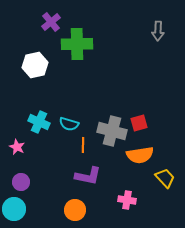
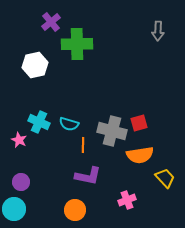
pink star: moved 2 px right, 7 px up
pink cross: rotated 30 degrees counterclockwise
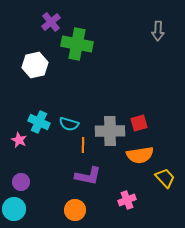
green cross: rotated 12 degrees clockwise
gray cross: moved 2 px left; rotated 16 degrees counterclockwise
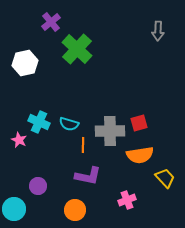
green cross: moved 5 px down; rotated 32 degrees clockwise
white hexagon: moved 10 px left, 2 px up
purple circle: moved 17 px right, 4 px down
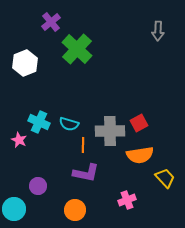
white hexagon: rotated 10 degrees counterclockwise
red square: rotated 12 degrees counterclockwise
purple L-shape: moved 2 px left, 3 px up
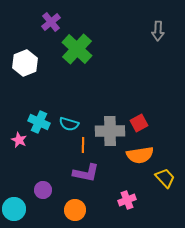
purple circle: moved 5 px right, 4 px down
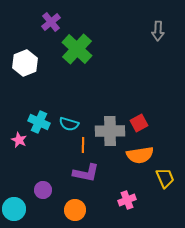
yellow trapezoid: rotated 20 degrees clockwise
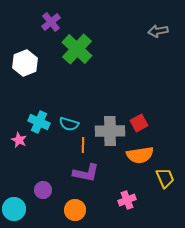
gray arrow: rotated 78 degrees clockwise
